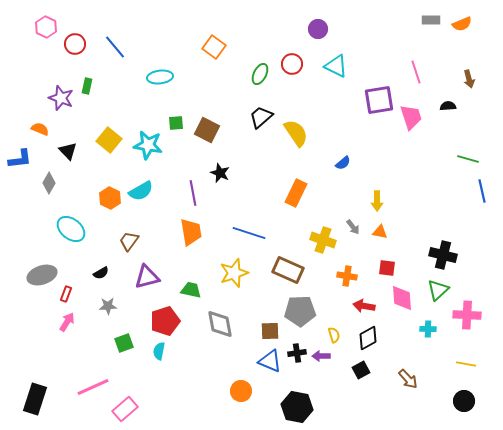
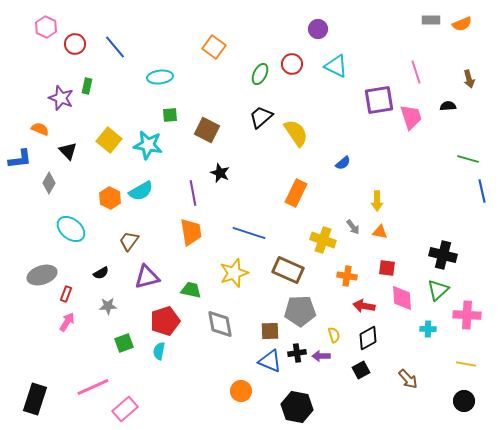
green square at (176, 123): moved 6 px left, 8 px up
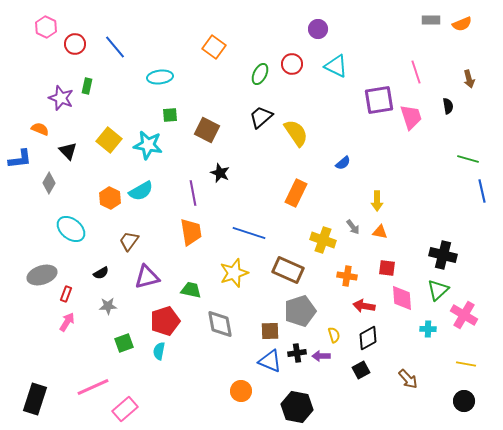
black semicircle at (448, 106): rotated 84 degrees clockwise
gray pentagon at (300, 311): rotated 16 degrees counterclockwise
pink cross at (467, 315): moved 3 px left; rotated 28 degrees clockwise
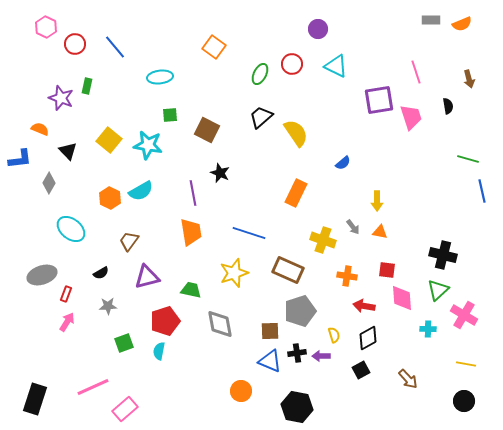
red square at (387, 268): moved 2 px down
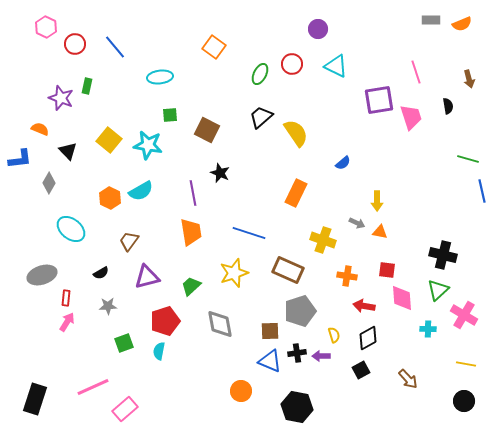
gray arrow at (353, 227): moved 4 px right, 4 px up; rotated 28 degrees counterclockwise
green trapezoid at (191, 290): moved 4 px up; rotated 55 degrees counterclockwise
red rectangle at (66, 294): moved 4 px down; rotated 14 degrees counterclockwise
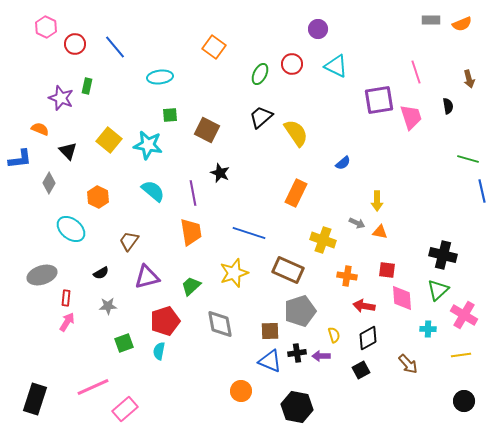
cyan semicircle at (141, 191): moved 12 px right; rotated 110 degrees counterclockwise
orange hexagon at (110, 198): moved 12 px left, 1 px up
yellow line at (466, 364): moved 5 px left, 9 px up; rotated 18 degrees counterclockwise
brown arrow at (408, 379): moved 15 px up
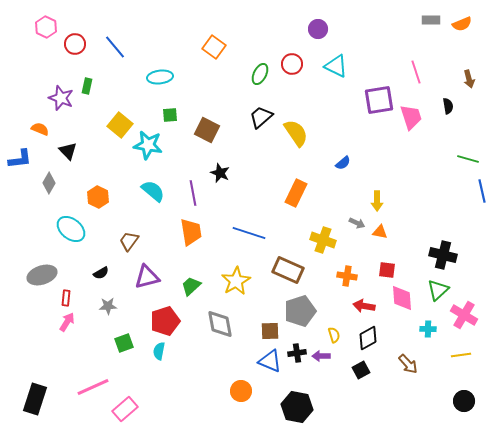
yellow square at (109, 140): moved 11 px right, 15 px up
yellow star at (234, 273): moved 2 px right, 8 px down; rotated 12 degrees counterclockwise
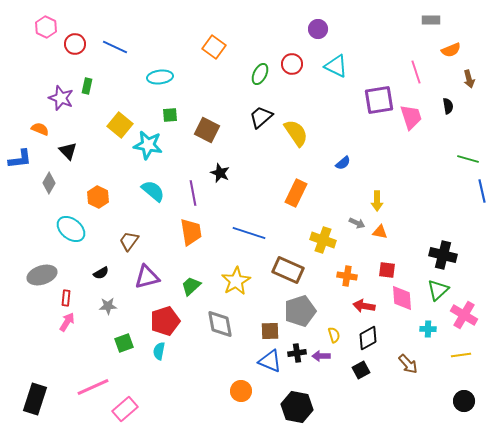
orange semicircle at (462, 24): moved 11 px left, 26 px down
blue line at (115, 47): rotated 25 degrees counterclockwise
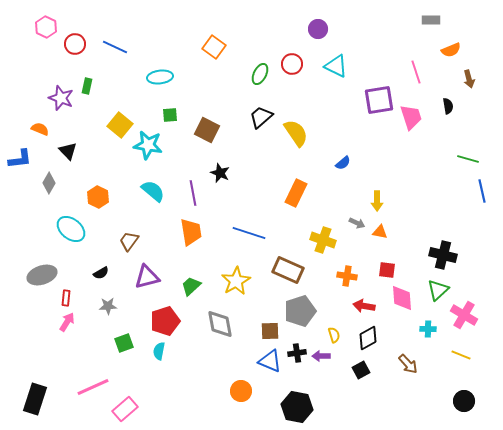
yellow line at (461, 355): rotated 30 degrees clockwise
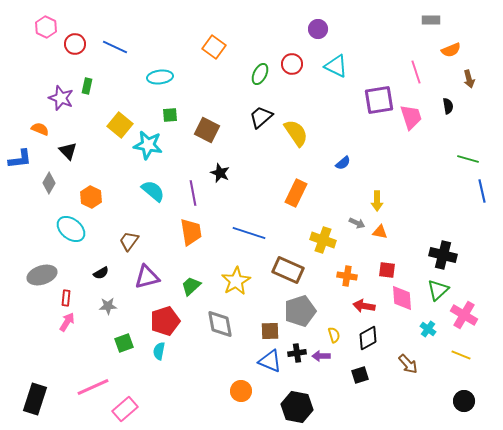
orange hexagon at (98, 197): moved 7 px left
cyan cross at (428, 329): rotated 35 degrees clockwise
black square at (361, 370): moved 1 px left, 5 px down; rotated 12 degrees clockwise
